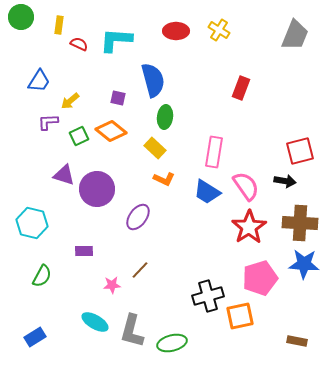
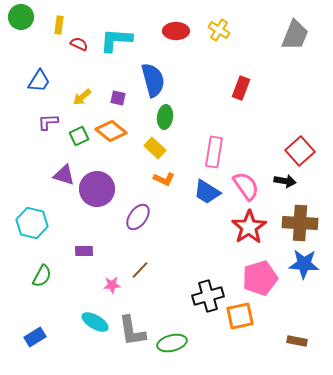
yellow arrow at (70, 101): moved 12 px right, 4 px up
red square at (300, 151): rotated 28 degrees counterclockwise
gray L-shape at (132, 331): rotated 24 degrees counterclockwise
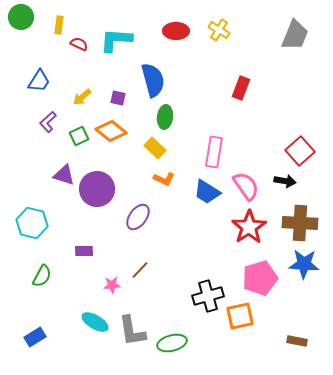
purple L-shape at (48, 122): rotated 40 degrees counterclockwise
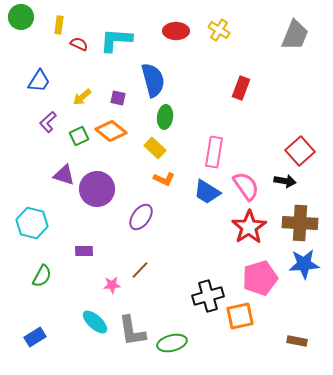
purple ellipse at (138, 217): moved 3 px right
blue star at (304, 264): rotated 8 degrees counterclockwise
cyan ellipse at (95, 322): rotated 12 degrees clockwise
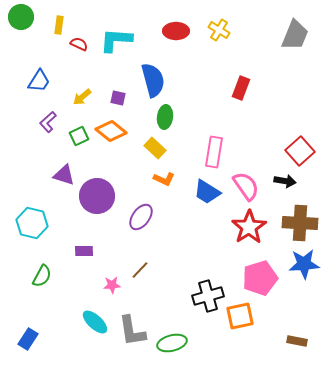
purple circle at (97, 189): moved 7 px down
blue rectangle at (35, 337): moved 7 px left, 2 px down; rotated 25 degrees counterclockwise
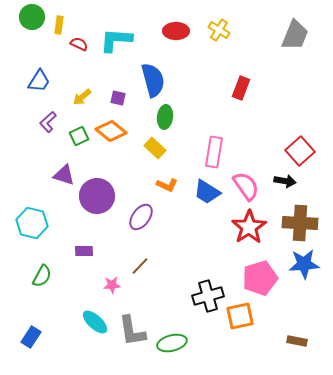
green circle at (21, 17): moved 11 px right
orange L-shape at (164, 179): moved 3 px right, 6 px down
brown line at (140, 270): moved 4 px up
blue rectangle at (28, 339): moved 3 px right, 2 px up
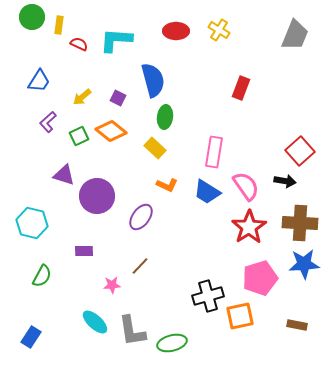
purple square at (118, 98): rotated 14 degrees clockwise
brown rectangle at (297, 341): moved 16 px up
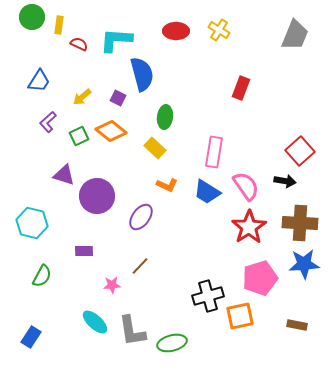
blue semicircle at (153, 80): moved 11 px left, 6 px up
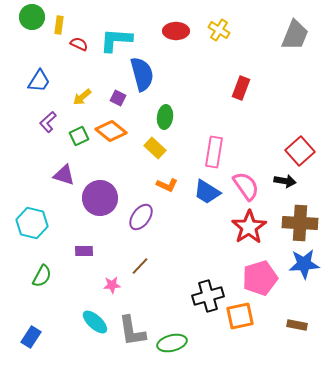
purple circle at (97, 196): moved 3 px right, 2 px down
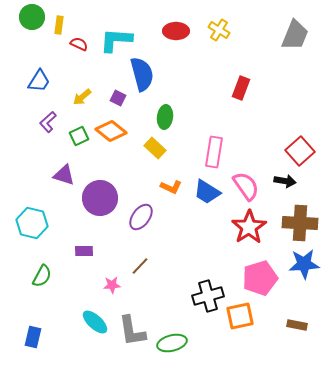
orange L-shape at (167, 185): moved 4 px right, 2 px down
blue rectangle at (31, 337): moved 2 px right; rotated 20 degrees counterclockwise
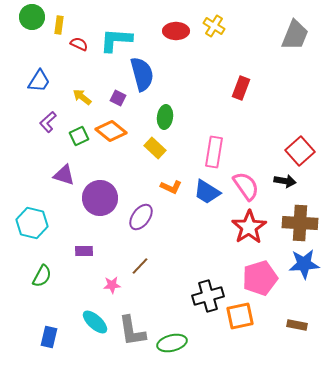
yellow cross at (219, 30): moved 5 px left, 4 px up
yellow arrow at (82, 97): rotated 78 degrees clockwise
blue rectangle at (33, 337): moved 16 px right
